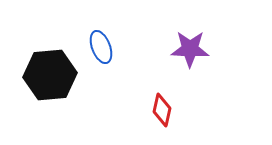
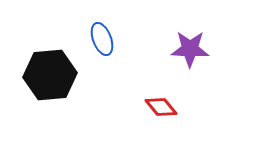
blue ellipse: moved 1 px right, 8 px up
red diamond: moved 1 px left, 3 px up; rotated 52 degrees counterclockwise
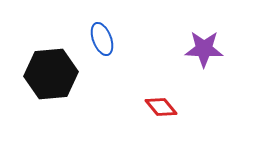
purple star: moved 14 px right
black hexagon: moved 1 px right, 1 px up
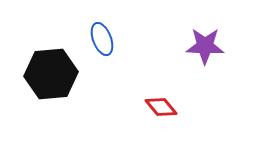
purple star: moved 1 px right, 3 px up
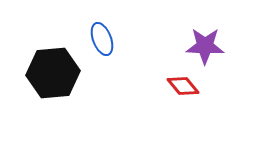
black hexagon: moved 2 px right, 1 px up
red diamond: moved 22 px right, 21 px up
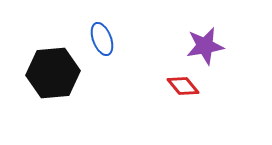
purple star: rotated 12 degrees counterclockwise
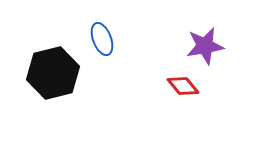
black hexagon: rotated 9 degrees counterclockwise
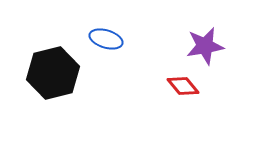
blue ellipse: moved 4 px right; rotated 52 degrees counterclockwise
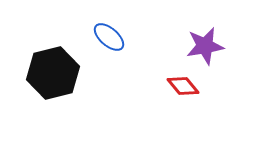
blue ellipse: moved 3 px right, 2 px up; rotated 24 degrees clockwise
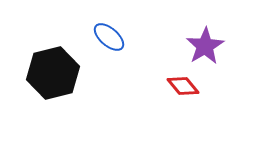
purple star: rotated 21 degrees counterclockwise
